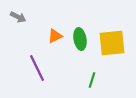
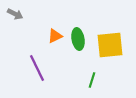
gray arrow: moved 3 px left, 3 px up
green ellipse: moved 2 px left
yellow square: moved 2 px left, 2 px down
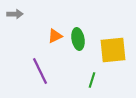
gray arrow: rotated 28 degrees counterclockwise
yellow square: moved 3 px right, 5 px down
purple line: moved 3 px right, 3 px down
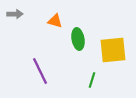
orange triangle: moved 15 px up; rotated 42 degrees clockwise
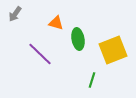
gray arrow: rotated 126 degrees clockwise
orange triangle: moved 1 px right, 2 px down
yellow square: rotated 16 degrees counterclockwise
purple line: moved 17 px up; rotated 20 degrees counterclockwise
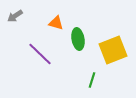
gray arrow: moved 2 px down; rotated 21 degrees clockwise
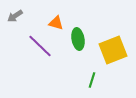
purple line: moved 8 px up
